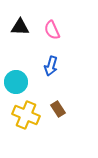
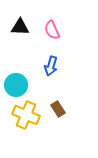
cyan circle: moved 3 px down
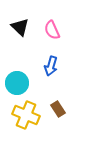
black triangle: rotated 42 degrees clockwise
cyan circle: moved 1 px right, 2 px up
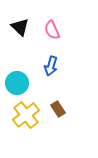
yellow cross: rotated 28 degrees clockwise
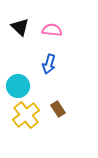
pink semicircle: rotated 120 degrees clockwise
blue arrow: moved 2 px left, 2 px up
cyan circle: moved 1 px right, 3 px down
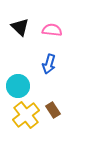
brown rectangle: moved 5 px left, 1 px down
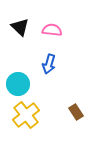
cyan circle: moved 2 px up
brown rectangle: moved 23 px right, 2 px down
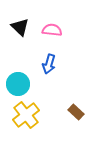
brown rectangle: rotated 14 degrees counterclockwise
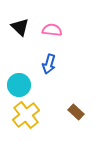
cyan circle: moved 1 px right, 1 px down
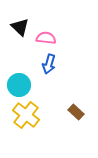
pink semicircle: moved 6 px left, 8 px down
yellow cross: rotated 12 degrees counterclockwise
